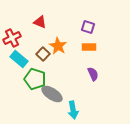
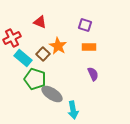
purple square: moved 3 px left, 2 px up
cyan rectangle: moved 4 px right, 1 px up
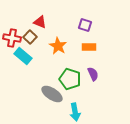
red cross: rotated 36 degrees clockwise
brown square: moved 13 px left, 17 px up
cyan rectangle: moved 2 px up
green pentagon: moved 35 px right
cyan arrow: moved 2 px right, 2 px down
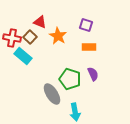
purple square: moved 1 px right
orange star: moved 10 px up
gray ellipse: rotated 25 degrees clockwise
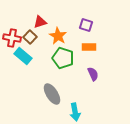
red triangle: rotated 40 degrees counterclockwise
green pentagon: moved 7 px left, 21 px up
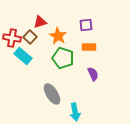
purple square: rotated 24 degrees counterclockwise
